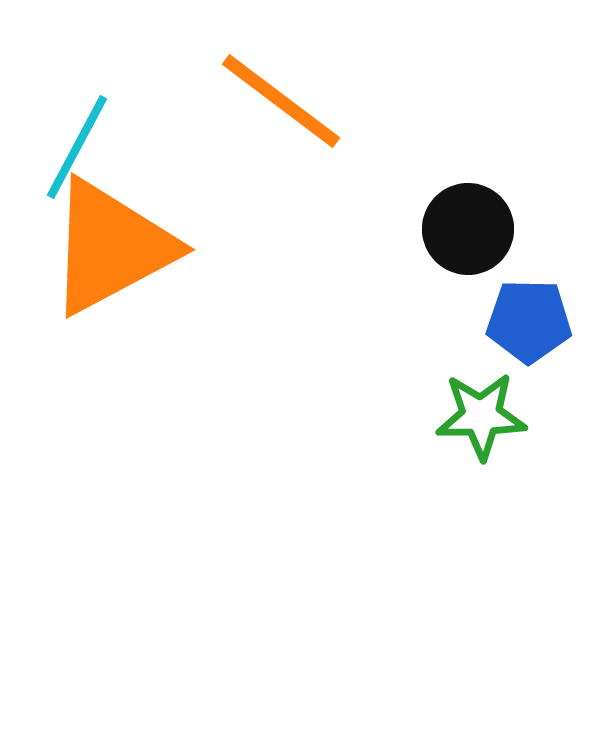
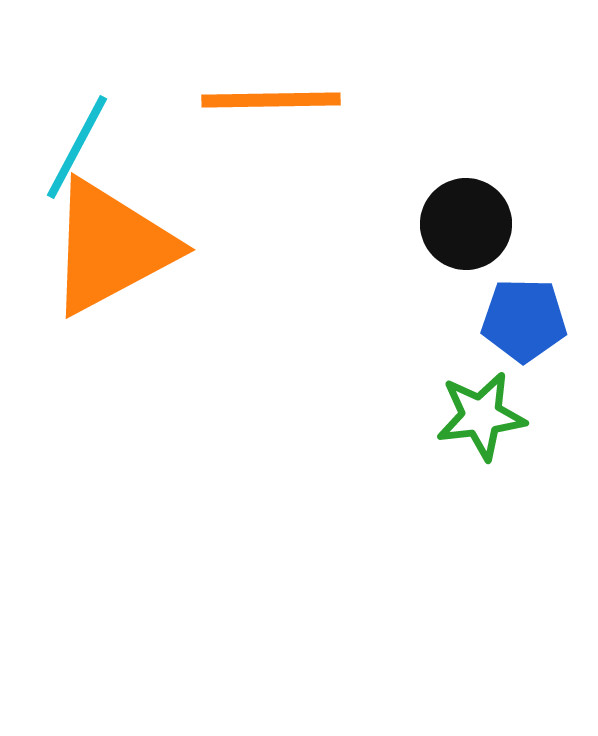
orange line: moved 10 px left, 1 px up; rotated 38 degrees counterclockwise
black circle: moved 2 px left, 5 px up
blue pentagon: moved 5 px left, 1 px up
green star: rotated 6 degrees counterclockwise
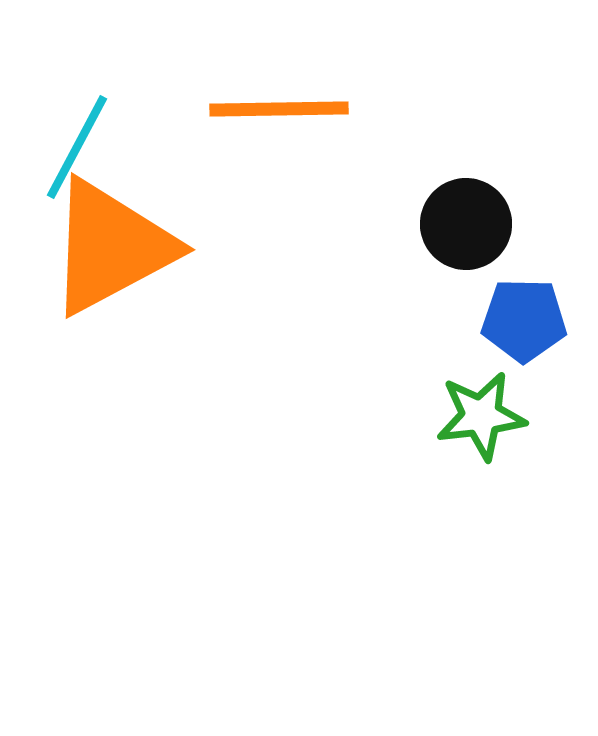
orange line: moved 8 px right, 9 px down
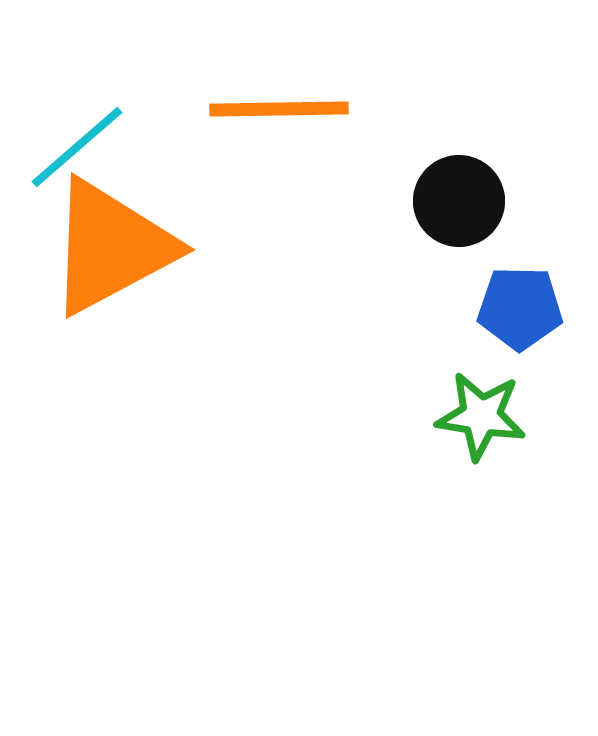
cyan line: rotated 21 degrees clockwise
black circle: moved 7 px left, 23 px up
blue pentagon: moved 4 px left, 12 px up
green star: rotated 16 degrees clockwise
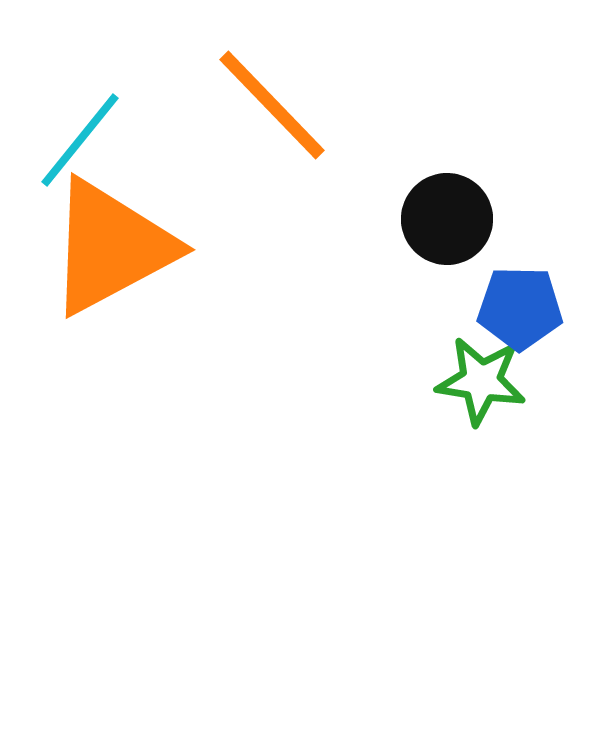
orange line: moved 7 px left, 4 px up; rotated 47 degrees clockwise
cyan line: moved 3 px right, 7 px up; rotated 10 degrees counterclockwise
black circle: moved 12 px left, 18 px down
green star: moved 35 px up
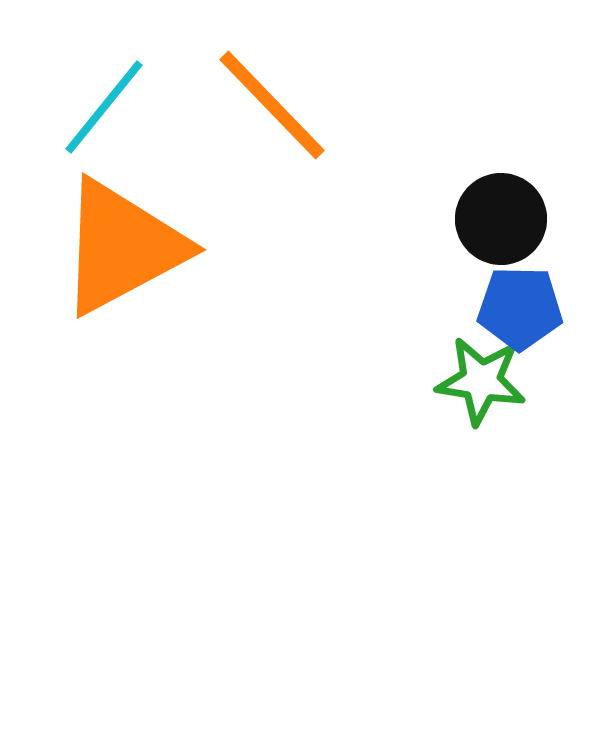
cyan line: moved 24 px right, 33 px up
black circle: moved 54 px right
orange triangle: moved 11 px right
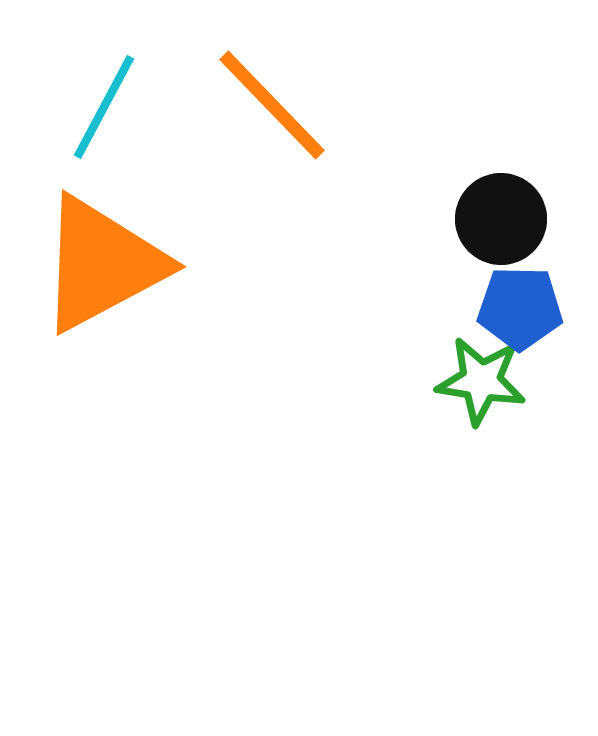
cyan line: rotated 11 degrees counterclockwise
orange triangle: moved 20 px left, 17 px down
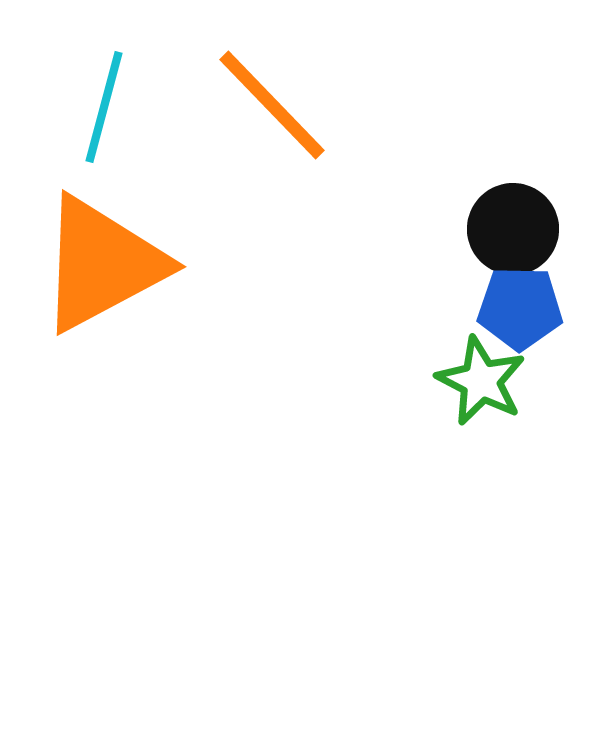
cyan line: rotated 13 degrees counterclockwise
black circle: moved 12 px right, 10 px down
green star: rotated 18 degrees clockwise
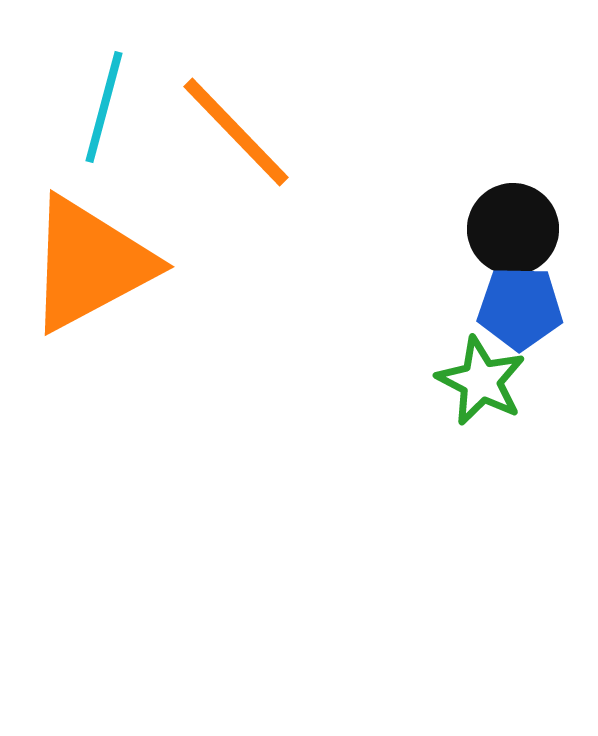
orange line: moved 36 px left, 27 px down
orange triangle: moved 12 px left
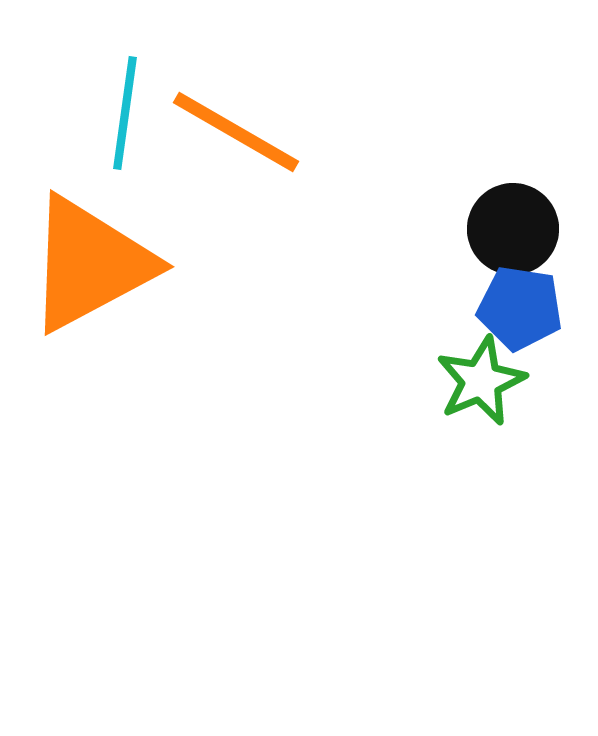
cyan line: moved 21 px right, 6 px down; rotated 7 degrees counterclockwise
orange line: rotated 16 degrees counterclockwise
blue pentagon: rotated 8 degrees clockwise
green star: rotated 22 degrees clockwise
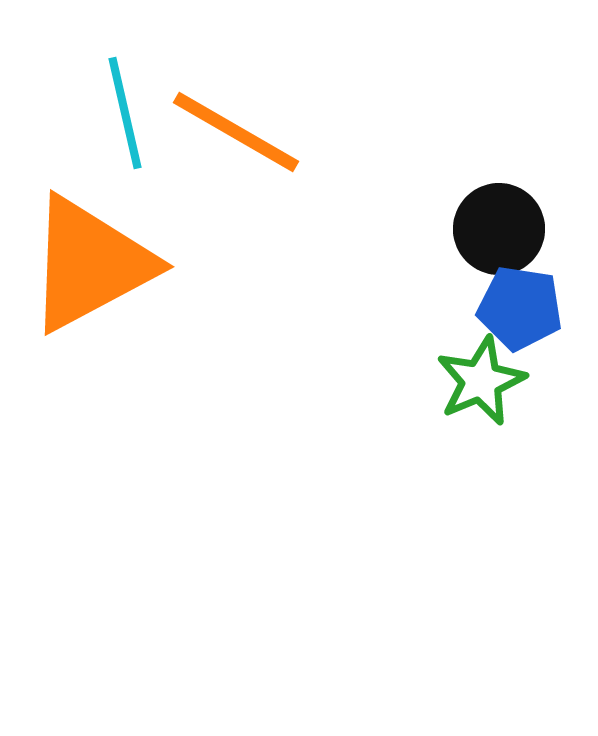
cyan line: rotated 21 degrees counterclockwise
black circle: moved 14 px left
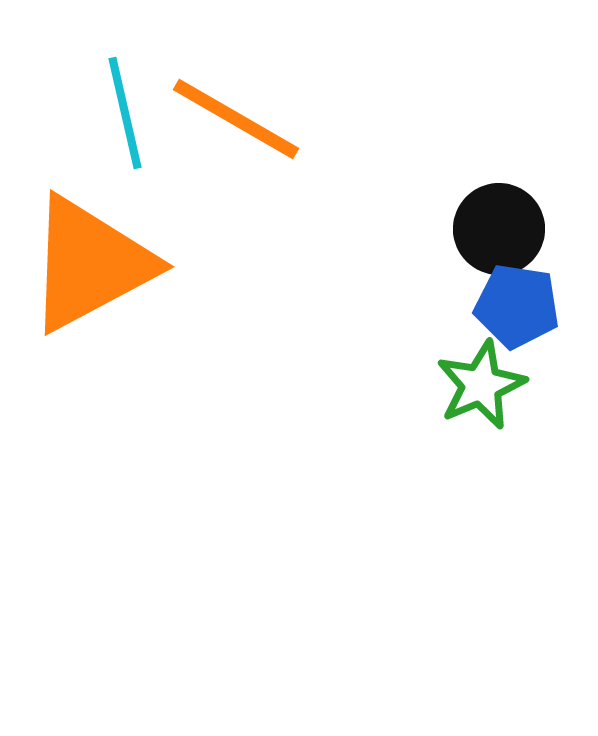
orange line: moved 13 px up
blue pentagon: moved 3 px left, 2 px up
green star: moved 4 px down
